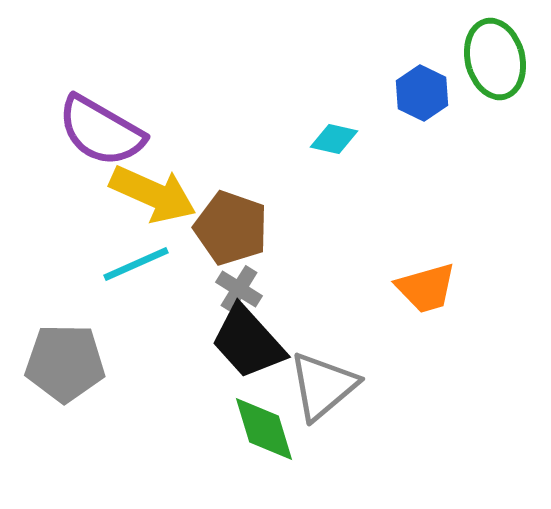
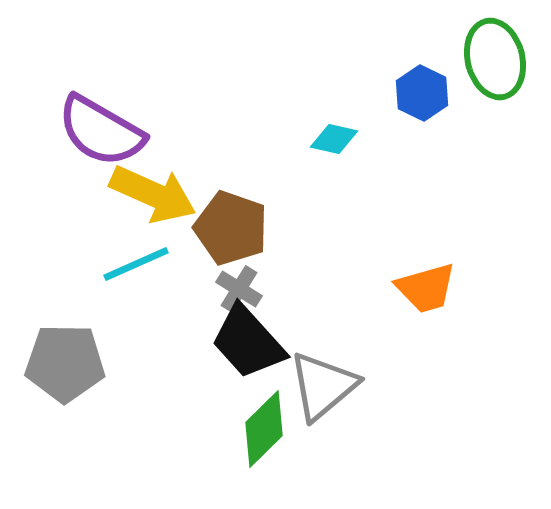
green diamond: rotated 62 degrees clockwise
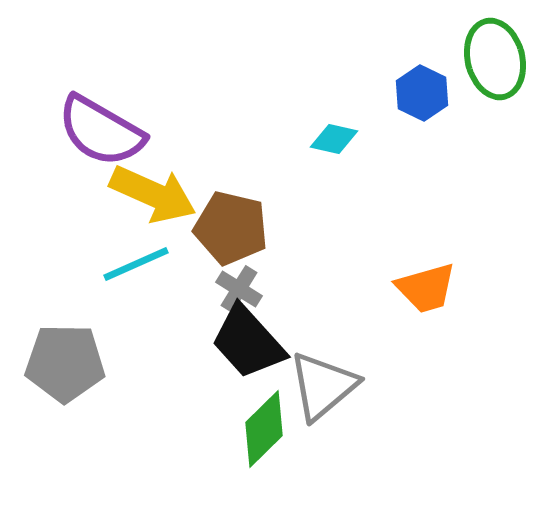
brown pentagon: rotated 6 degrees counterclockwise
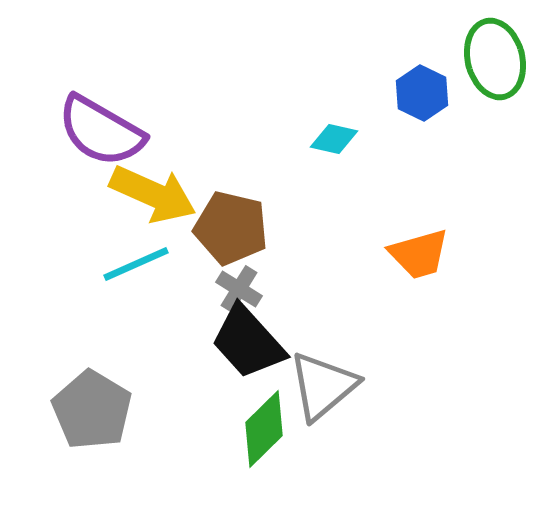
orange trapezoid: moved 7 px left, 34 px up
gray pentagon: moved 27 px right, 47 px down; rotated 30 degrees clockwise
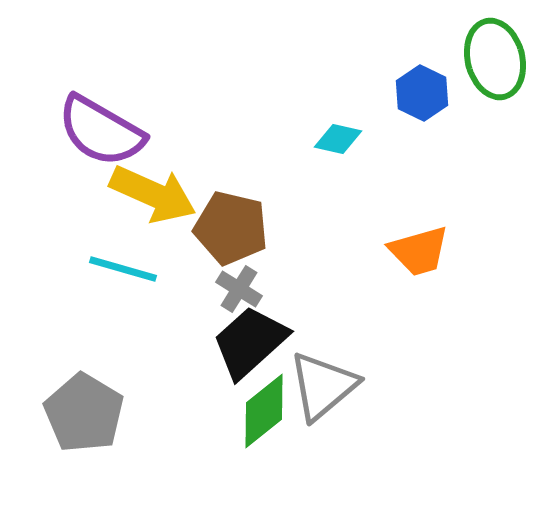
cyan diamond: moved 4 px right
orange trapezoid: moved 3 px up
cyan line: moved 13 px left, 5 px down; rotated 40 degrees clockwise
black trapezoid: moved 2 px right; rotated 90 degrees clockwise
gray pentagon: moved 8 px left, 3 px down
green diamond: moved 18 px up; rotated 6 degrees clockwise
